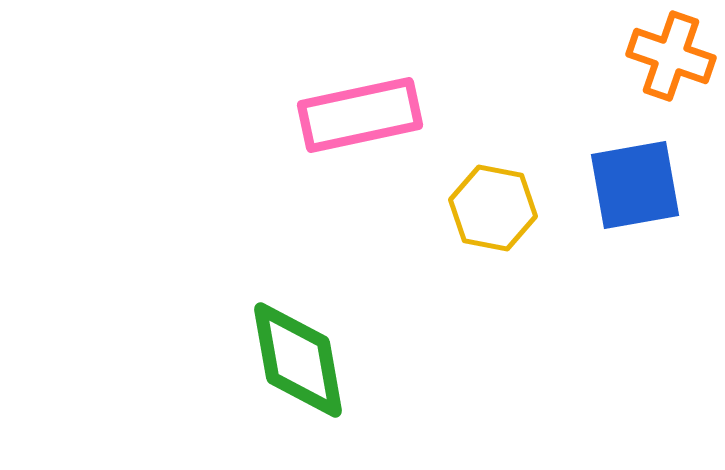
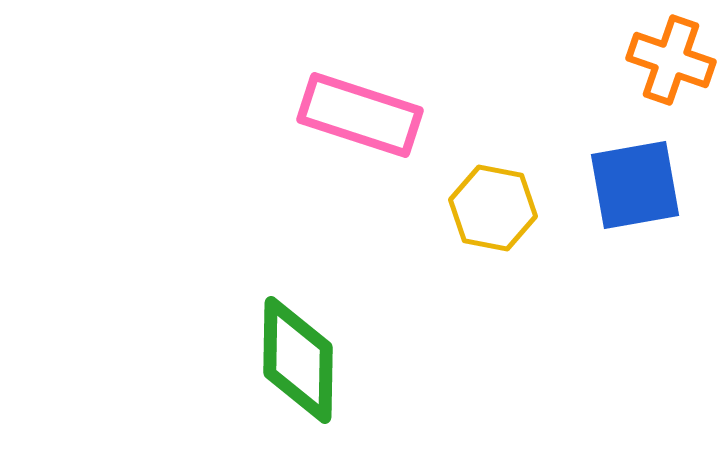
orange cross: moved 4 px down
pink rectangle: rotated 30 degrees clockwise
green diamond: rotated 11 degrees clockwise
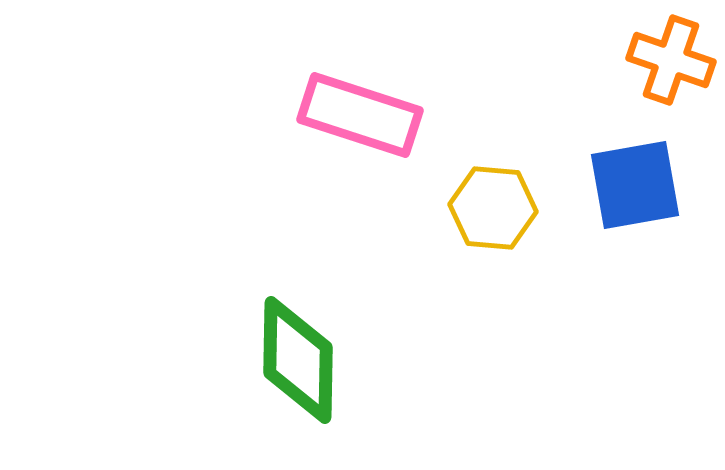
yellow hexagon: rotated 6 degrees counterclockwise
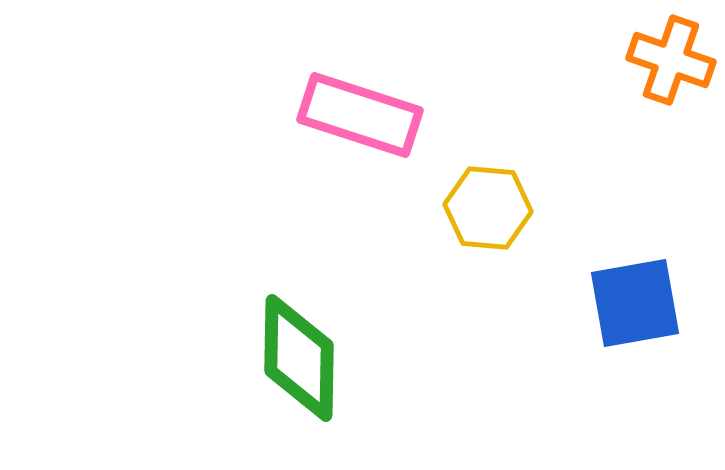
blue square: moved 118 px down
yellow hexagon: moved 5 px left
green diamond: moved 1 px right, 2 px up
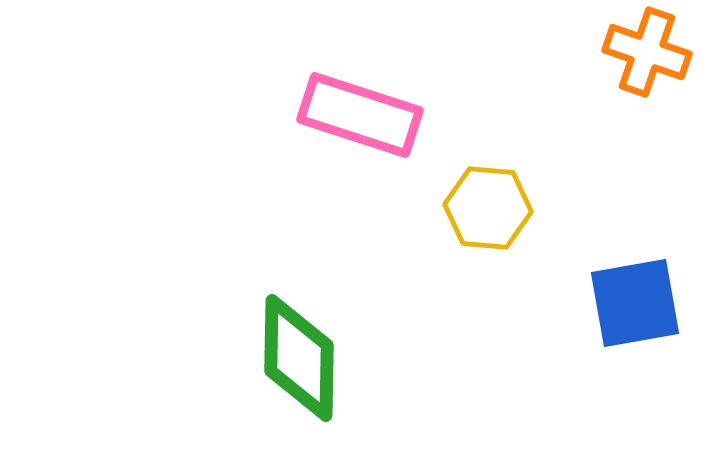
orange cross: moved 24 px left, 8 px up
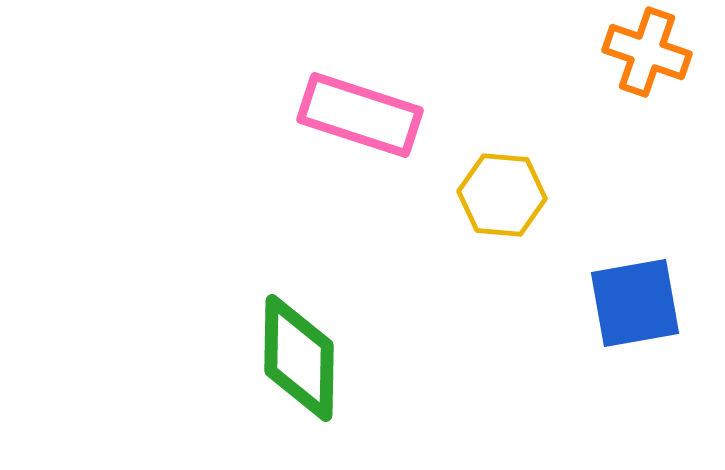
yellow hexagon: moved 14 px right, 13 px up
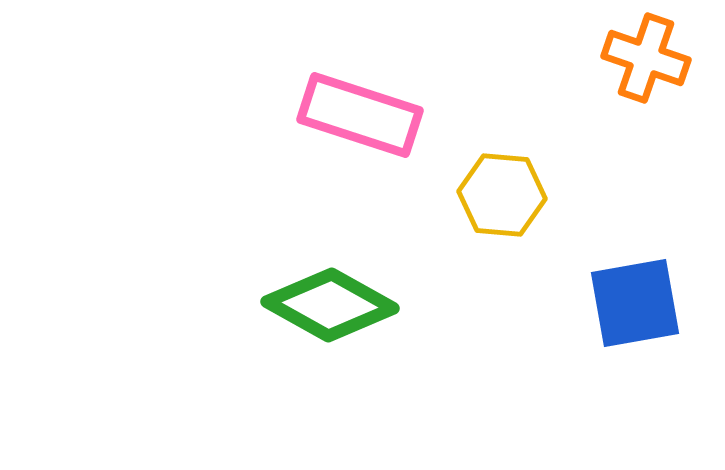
orange cross: moved 1 px left, 6 px down
green diamond: moved 31 px right, 53 px up; rotated 62 degrees counterclockwise
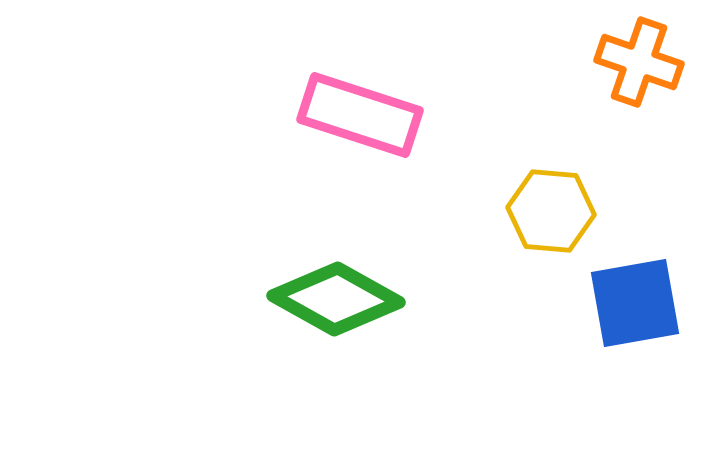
orange cross: moved 7 px left, 4 px down
yellow hexagon: moved 49 px right, 16 px down
green diamond: moved 6 px right, 6 px up
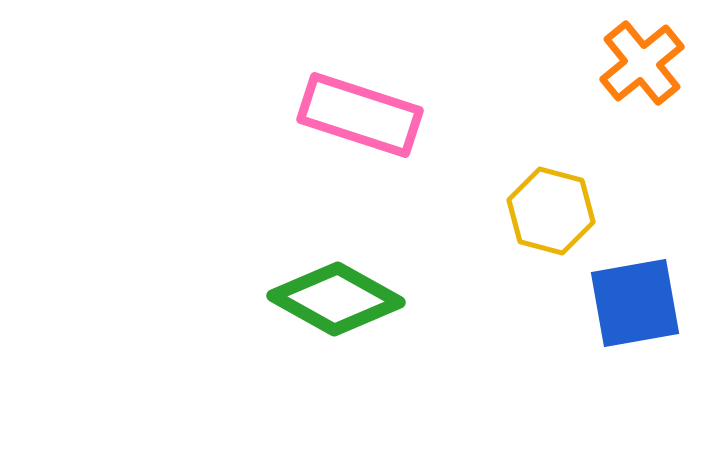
orange cross: moved 3 px right, 1 px down; rotated 32 degrees clockwise
yellow hexagon: rotated 10 degrees clockwise
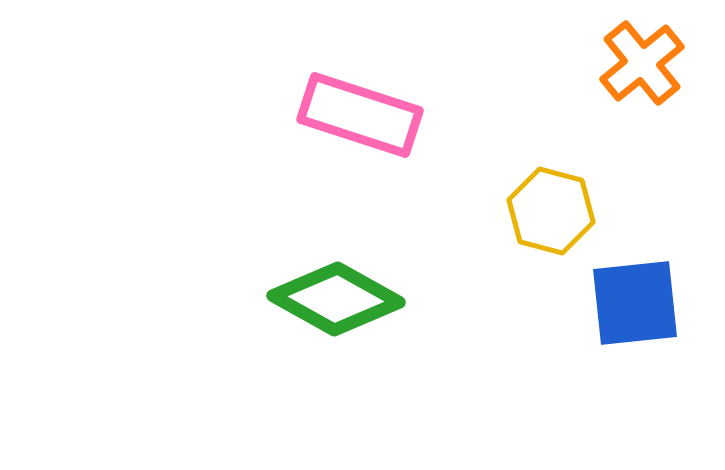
blue square: rotated 4 degrees clockwise
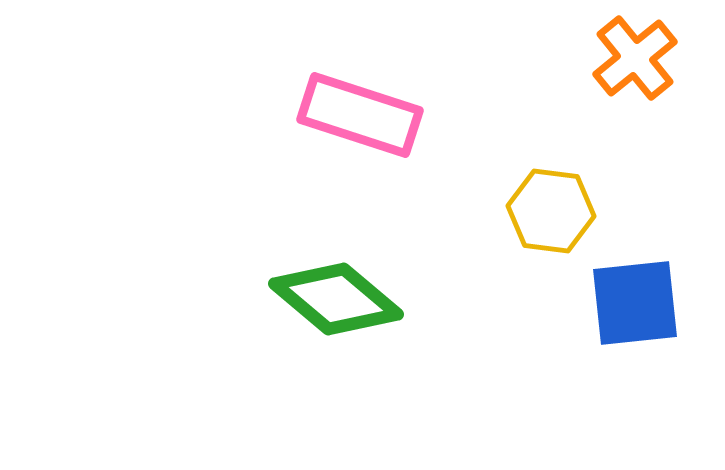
orange cross: moved 7 px left, 5 px up
yellow hexagon: rotated 8 degrees counterclockwise
green diamond: rotated 11 degrees clockwise
